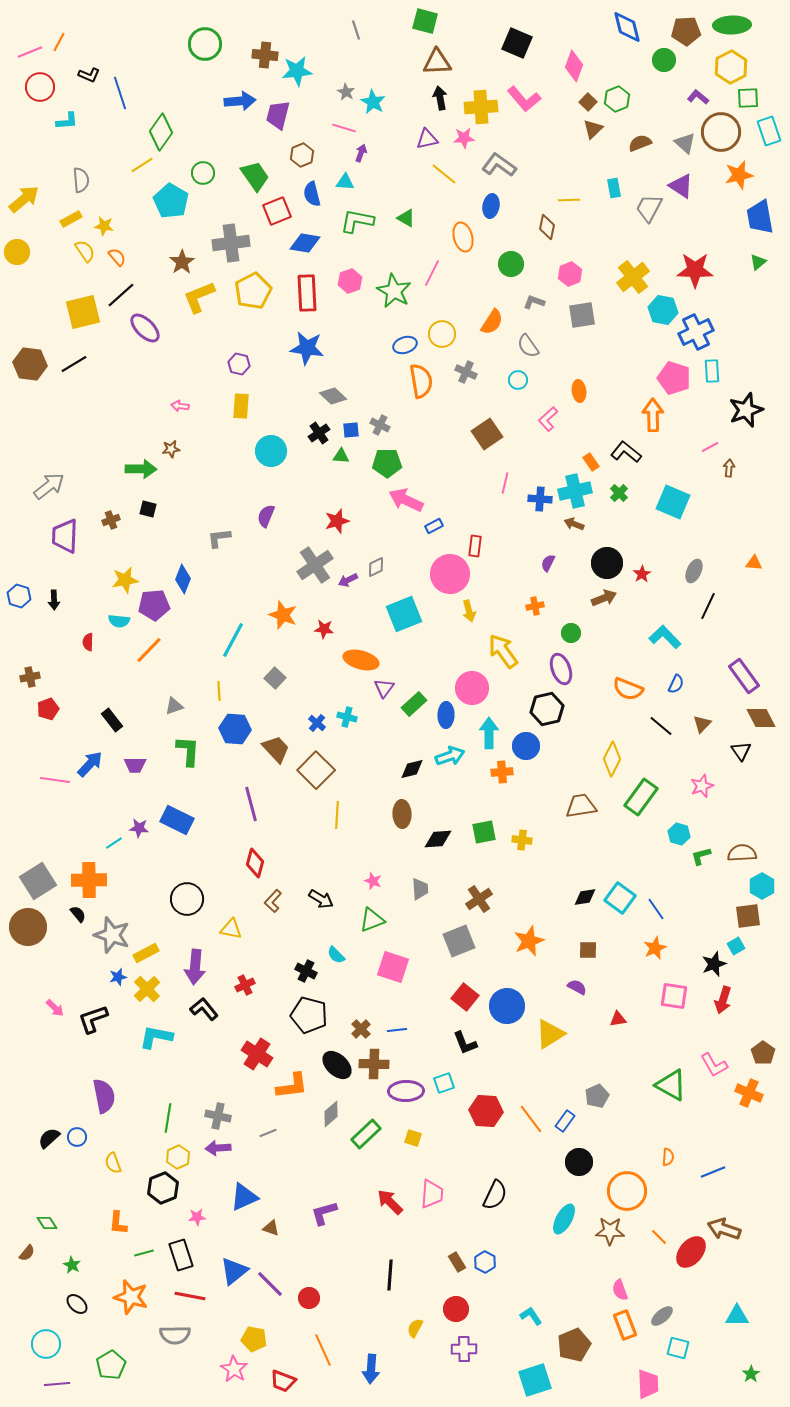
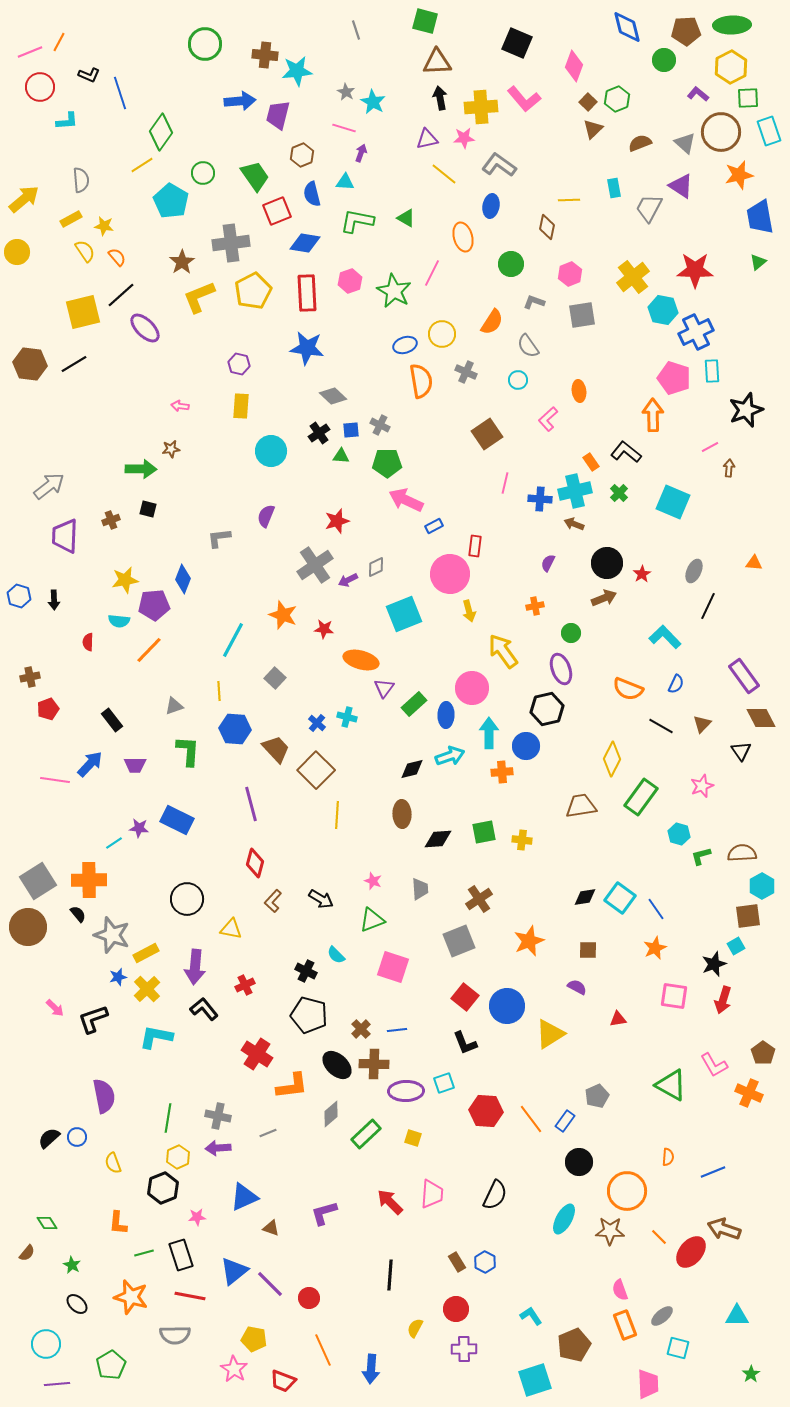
purple L-shape at (698, 97): moved 3 px up
black line at (661, 726): rotated 10 degrees counterclockwise
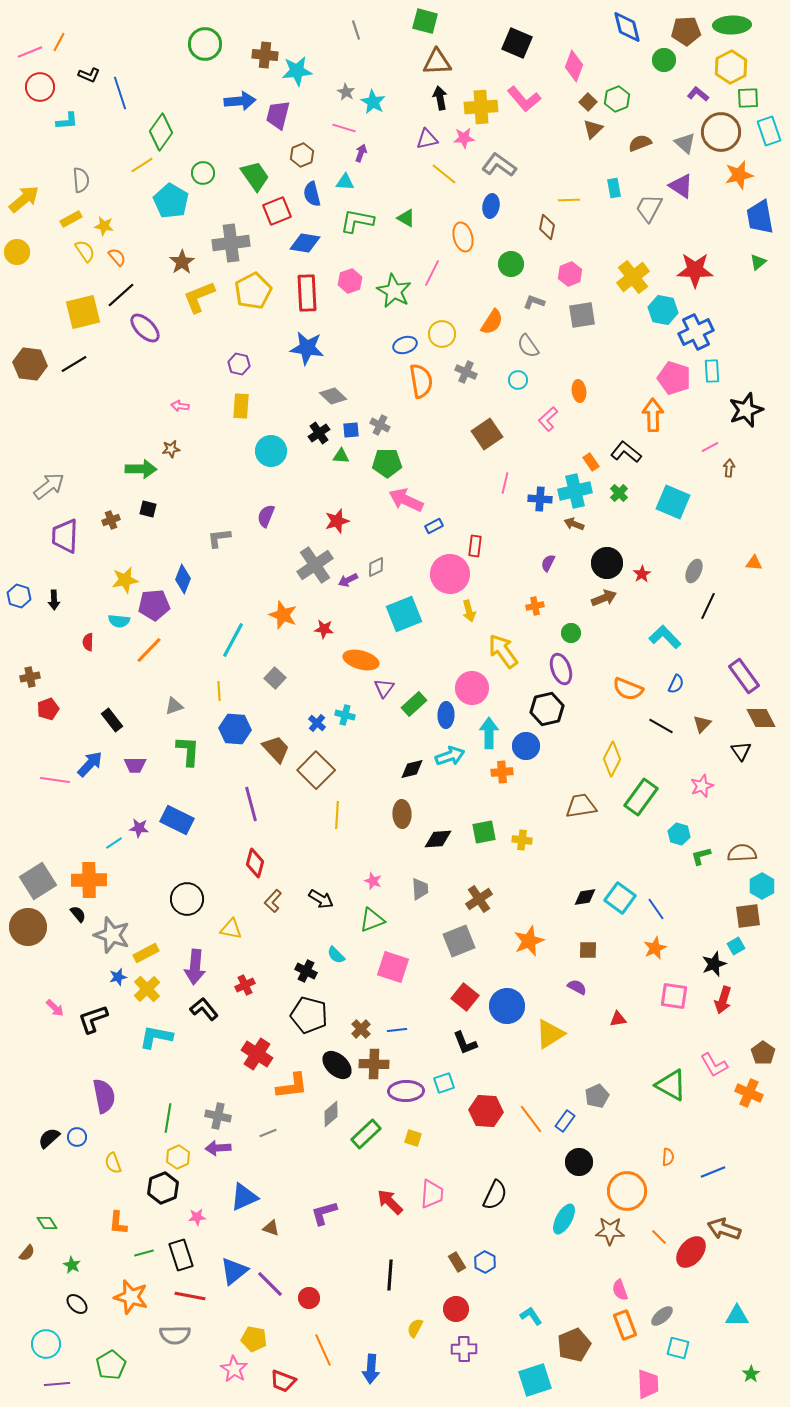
cyan cross at (347, 717): moved 2 px left, 2 px up
